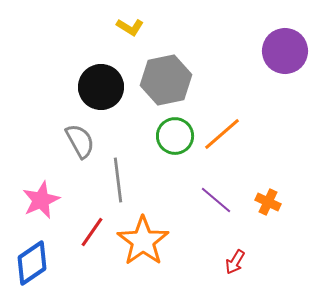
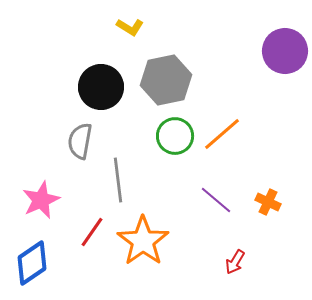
gray semicircle: rotated 141 degrees counterclockwise
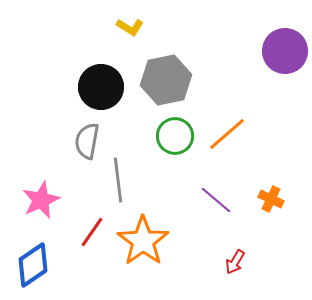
orange line: moved 5 px right
gray semicircle: moved 7 px right
orange cross: moved 3 px right, 3 px up
blue diamond: moved 1 px right, 2 px down
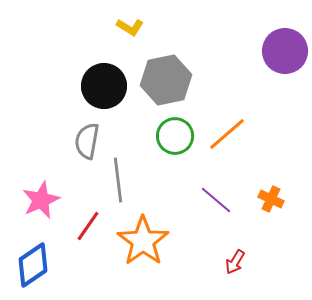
black circle: moved 3 px right, 1 px up
red line: moved 4 px left, 6 px up
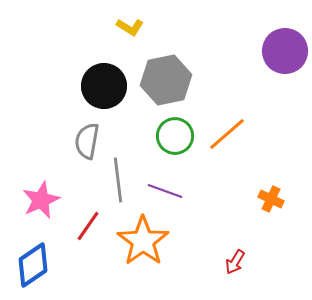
purple line: moved 51 px left, 9 px up; rotated 20 degrees counterclockwise
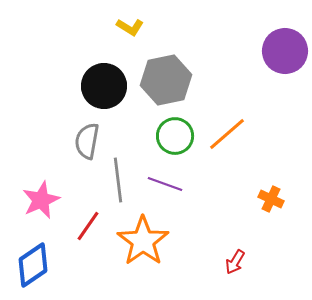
purple line: moved 7 px up
